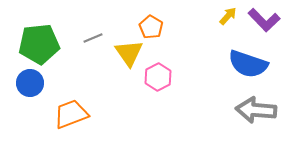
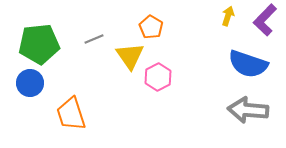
yellow arrow: rotated 24 degrees counterclockwise
purple L-shape: moved 1 px right; rotated 88 degrees clockwise
gray line: moved 1 px right, 1 px down
yellow triangle: moved 1 px right, 3 px down
gray arrow: moved 8 px left
orange trapezoid: rotated 87 degrees counterclockwise
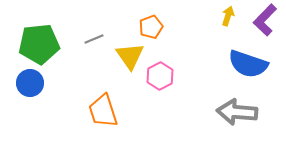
orange pentagon: rotated 20 degrees clockwise
pink hexagon: moved 2 px right, 1 px up
gray arrow: moved 11 px left, 2 px down
orange trapezoid: moved 32 px right, 3 px up
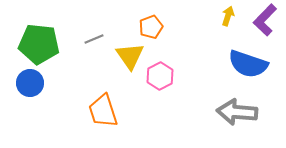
green pentagon: rotated 12 degrees clockwise
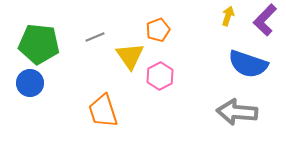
orange pentagon: moved 7 px right, 3 px down
gray line: moved 1 px right, 2 px up
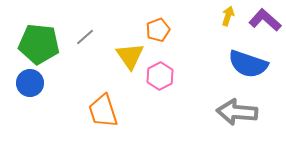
purple L-shape: rotated 88 degrees clockwise
gray line: moved 10 px left; rotated 18 degrees counterclockwise
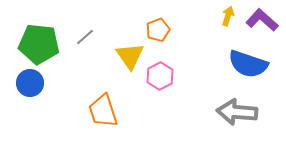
purple L-shape: moved 3 px left
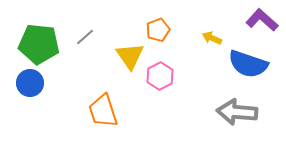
yellow arrow: moved 16 px left, 22 px down; rotated 84 degrees counterclockwise
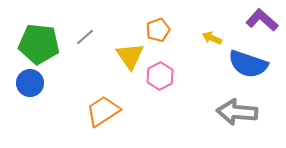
orange trapezoid: rotated 75 degrees clockwise
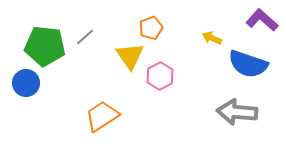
orange pentagon: moved 7 px left, 2 px up
green pentagon: moved 6 px right, 2 px down
blue circle: moved 4 px left
orange trapezoid: moved 1 px left, 5 px down
